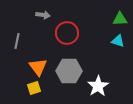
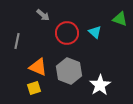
gray arrow: rotated 32 degrees clockwise
green triangle: rotated 21 degrees clockwise
cyan triangle: moved 23 px left, 9 px up; rotated 24 degrees clockwise
orange triangle: rotated 30 degrees counterclockwise
gray hexagon: rotated 20 degrees clockwise
white star: moved 2 px right, 1 px up
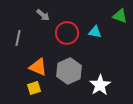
green triangle: moved 3 px up
cyan triangle: rotated 32 degrees counterclockwise
gray line: moved 1 px right, 3 px up
gray hexagon: rotated 15 degrees clockwise
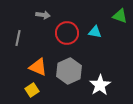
gray arrow: rotated 32 degrees counterclockwise
yellow square: moved 2 px left, 2 px down; rotated 16 degrees counterclockwise
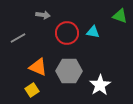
cyan triangle: moved 2 px left
gray line: rotated 49 degrees clockwise
gray hexagon: rotated 25 degrees clockwise
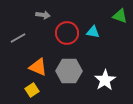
white star: moved 5 px right, 5 px up
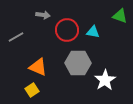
red circle: moved 3 px up
gray line: moved 2 px left, 1 px up
gray hexagon: moved 9 px right, 8 px up
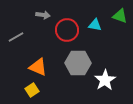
cyan triangle: moved 2 px right, 7 px up
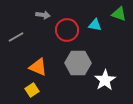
green triangle: moved 1 px left, 2 px up
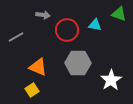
white star: moved 6 px right
